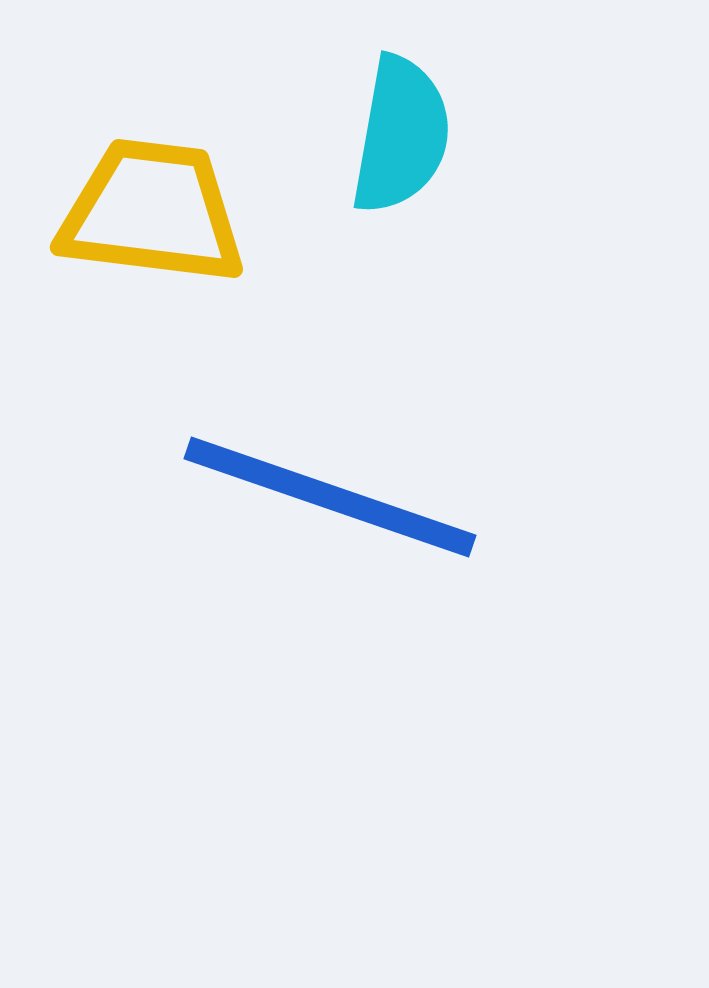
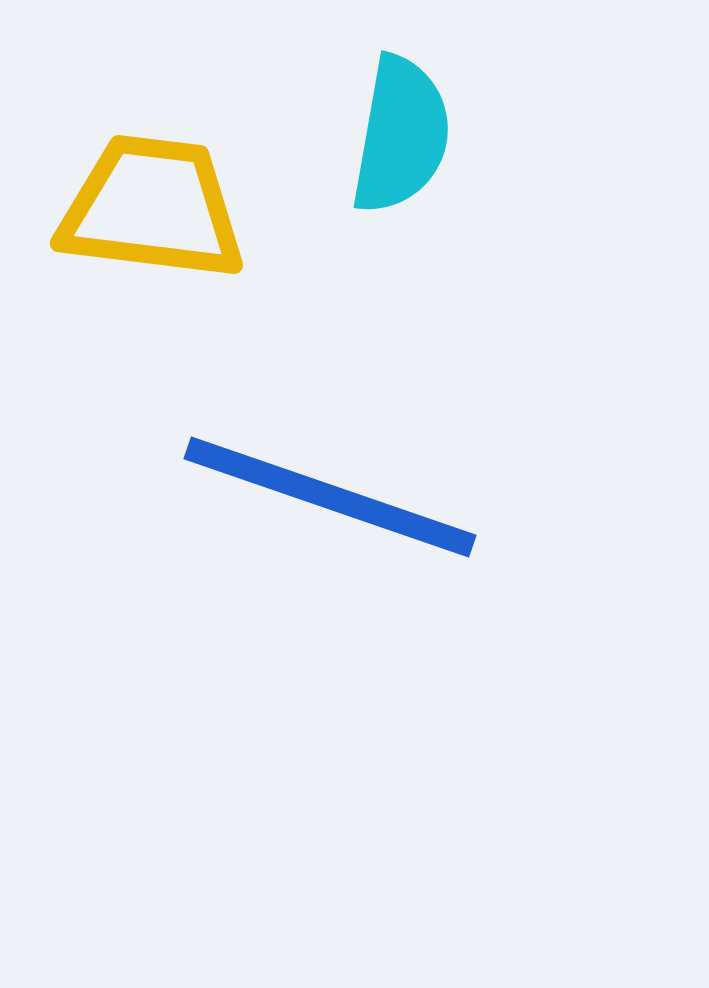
yellow trapezoid: moved 4 px up
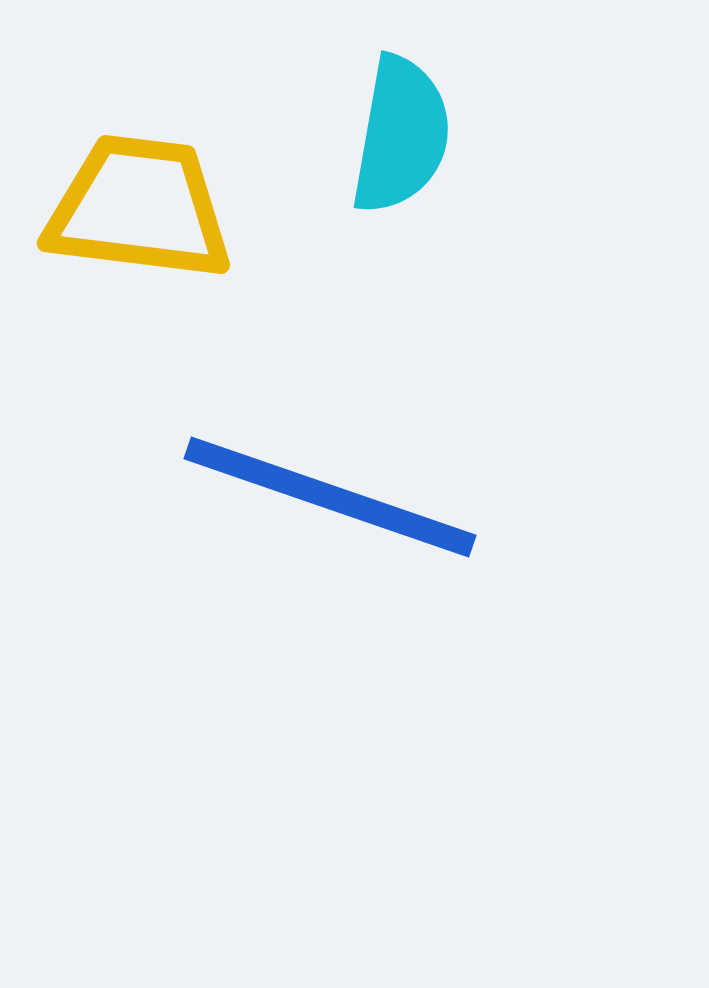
yellow trapezoid: moved 13 px left
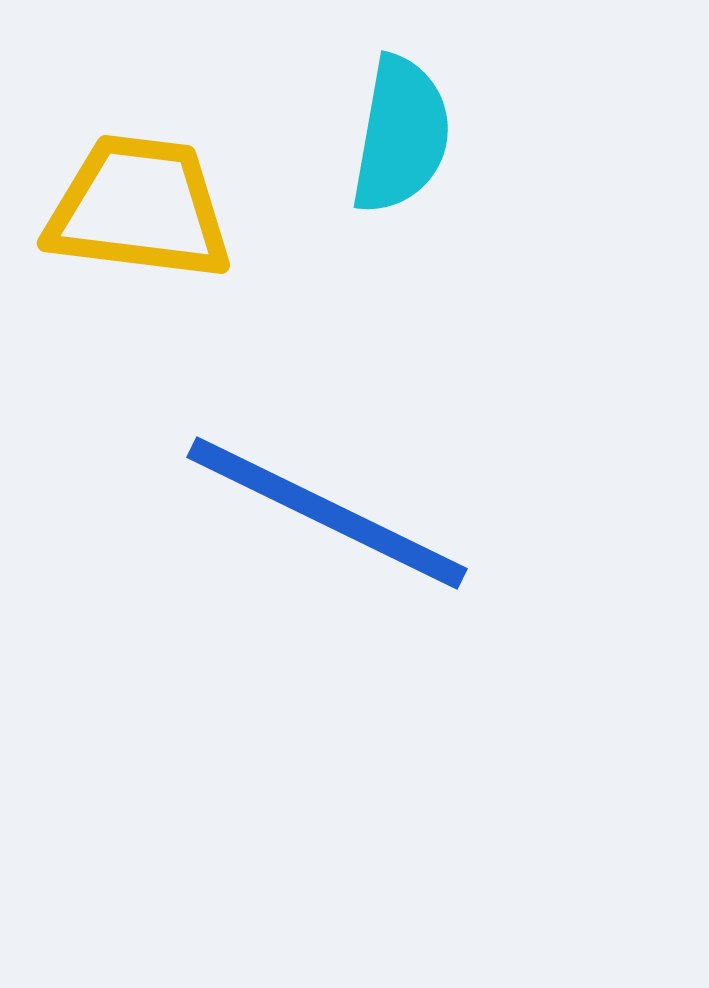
blue line: moved 3 px left, 16 px down; rotated 7 degrees clockwise
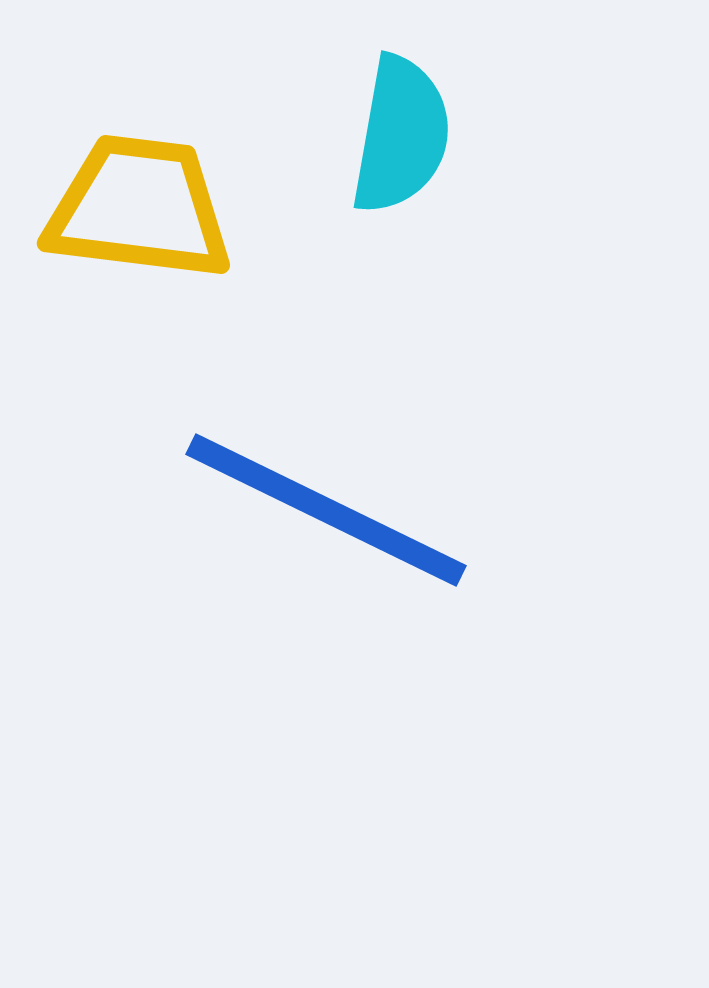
blue line: moved 1 px left, 3 px up
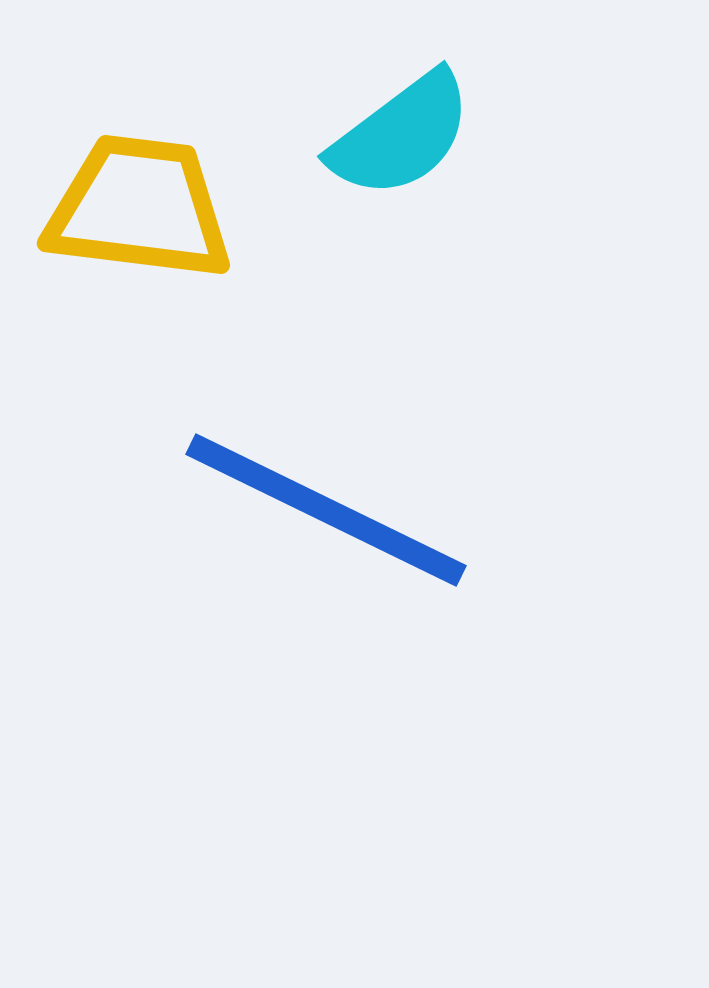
cyan semicircle: rotated 43 degrees clockwise
